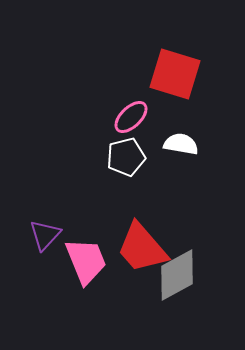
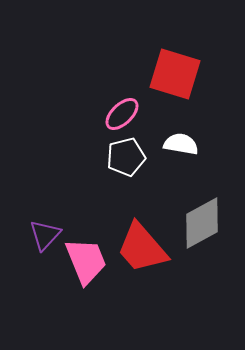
pink ellipse: moved 9 px left, 3 px up
gray diamond: moved 25 px right, 52 px up
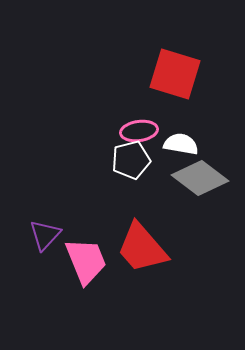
pink ellipse: moved 17 px right, 17 px down; rotated 36 degrees clockwise
white pentagon: moved 5 px right, 3 px down
gray diamond: moved 2 px left, 45 px up; rotated 66 degrees clockwise
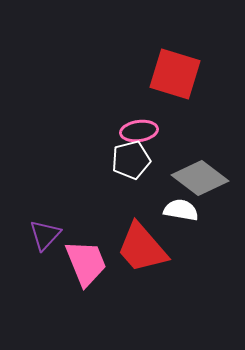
white semicircle: moved 66 px down
pink trapezoid: moved 2 px down
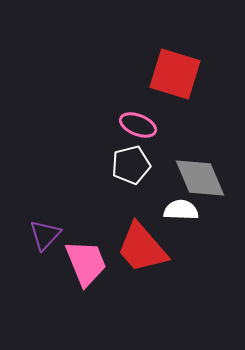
pink ellipse: moved 1 px left, 6 px up; rotated 30 degrees clockwise
white pentagon: moved 5 px down
gray diamond: rotated 30 degrees clockwise
white semicircle: rotated 8 degrees counterclockwise
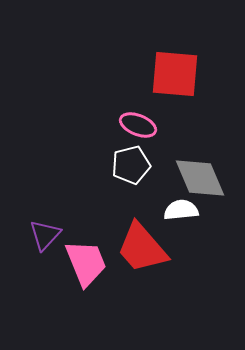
red square: rotated 12 degrees counterclockwise
white semicircle: rotated 8 degrees counterclockwise
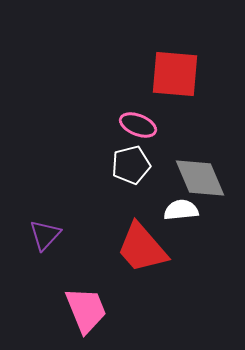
pink trapezoid: moved 47 px down
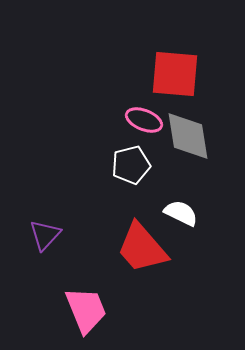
pink ellipse: moved 6 px right, 5 px up
gray diamond: moved 12 px left, 42 px up; rotated 14 degrees clockwise
white semicircle: moved 3 px down; rotated 32 degrees clockwise
